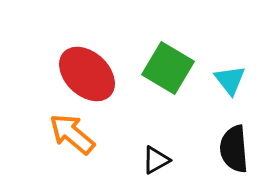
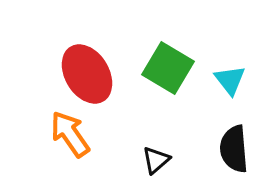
red ellipse: rotated 16 degrees clockwise
orange arrow: moved 2 px left; rotated 15 degrees clockwise
black triangle: rotated 12 degrees counterclockwise
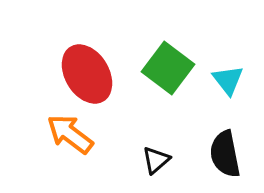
green square: rotated 6 degrees clockwise
cyan triangle: moved 2 px left
orange arrow: rotated 18 degrees counterclockwise
black semicircle: moved 9 px left, 5 px down; rotated 6 degrees counterclockwise
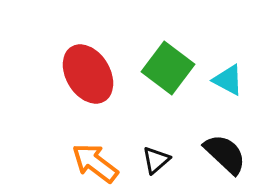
red ellipse: moved 1 px right
cyan triangle: rotated 24 degrees counterclockwise
orange arrow: moved 25 px right, 29 px down
black semicircle: rotated 144 degrees clockwise
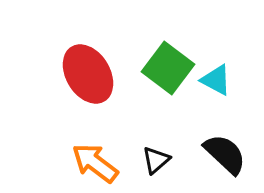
cyan triangle: moved 12 px left
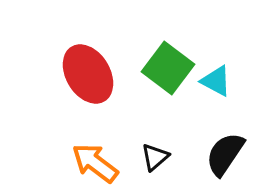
cyan triangle: moved 1 px down
black semicircle: rotated 99 degrees counterclockwise
black triangle: moved 1 px left, 3 px up
